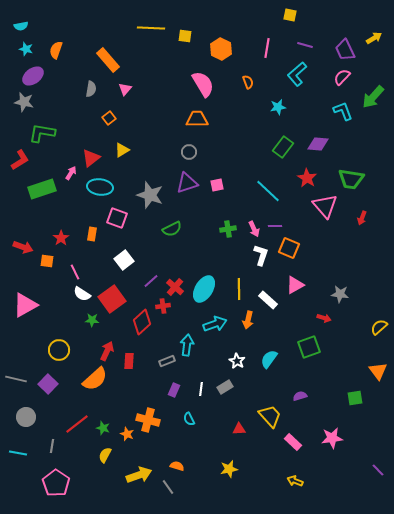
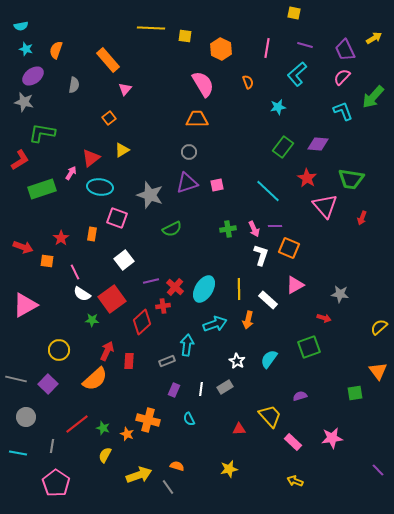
yellow square at (290, 15): moved 4 px right, 2 px up
gray semicircle at (91, 89): moved 17 px left, 4 px up
purple line at (151, 281): rotated 28 degrees clockwise
green square at (355, 398): moved 5 px up
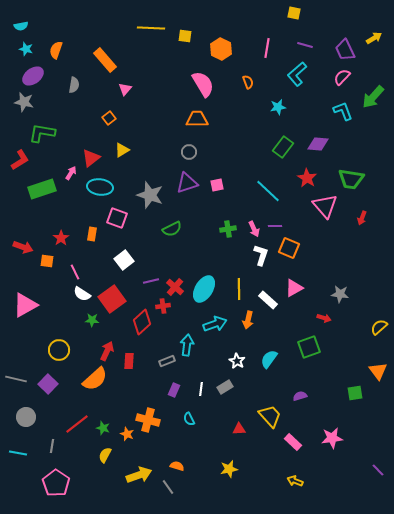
orange rectangle at (108, 60): moved 3 px left
pink triangle at (295, 285): moved 1 px left, 3 px down
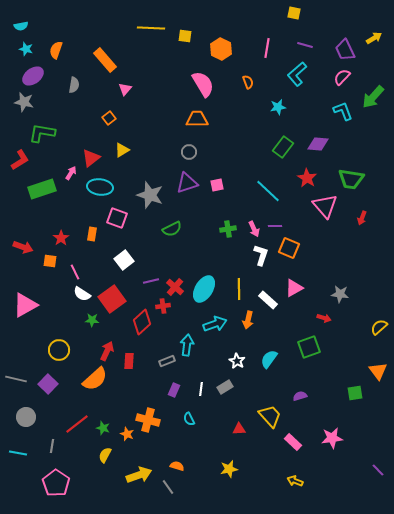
orange square at (47, 261): moved 3 px right
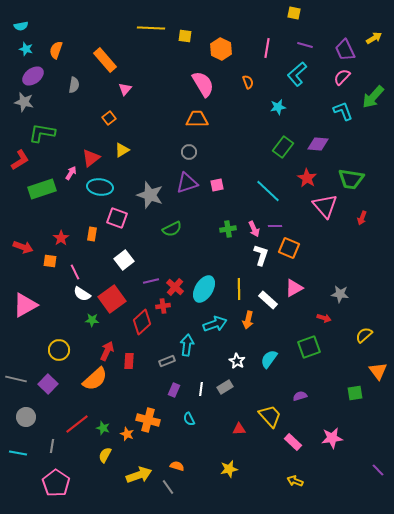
yellow semicircle at (379, 327): moved 15 px left, 8 px down
